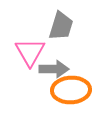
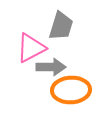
pink triangle: moved 1 px right, 4 px up; rotated 32 degrees clockwise
gray arrow: moved 3 px left, 2 px up
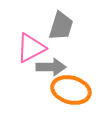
orange ellipse: rotated 18 degrees clockwise
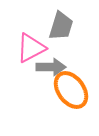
orange ellipse: rotated 39 degrees clockwise
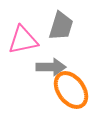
pink triangle: moved 8 px left, 8 px up; rotated 16 degrees clockwise
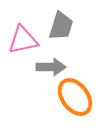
orange ellipse: moved 4 px right, 7 px down
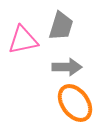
gray arrow: moved 16 px right
orange ellipse: moved 6 px down
